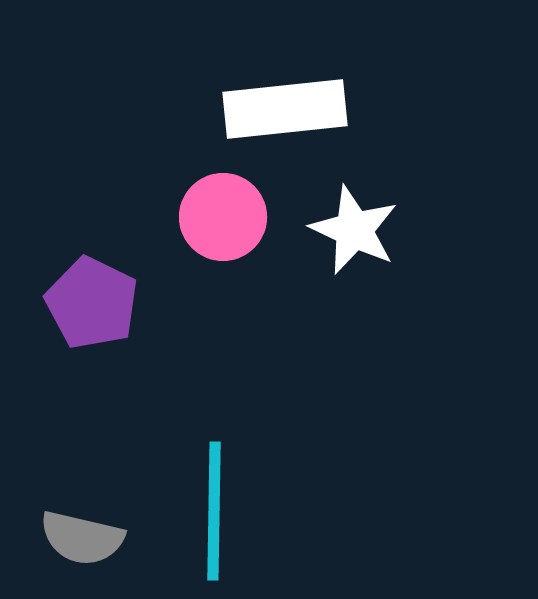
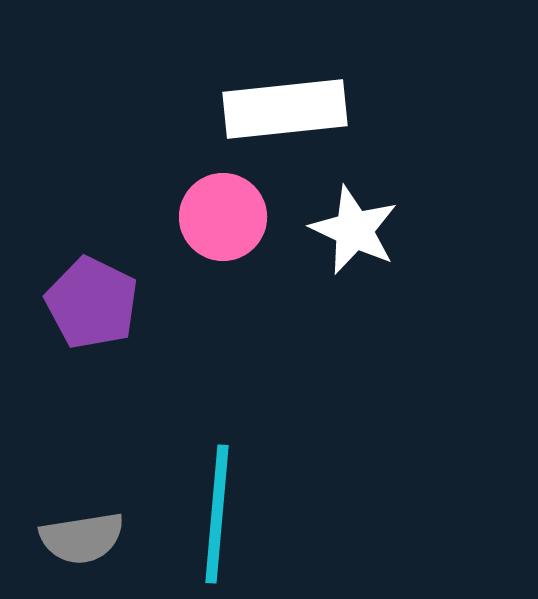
cyan line: moved 3 px right, 3 px down; rotated 4 degrees clockwise
gray semicircle: rotated 22 degrees counterclockwise
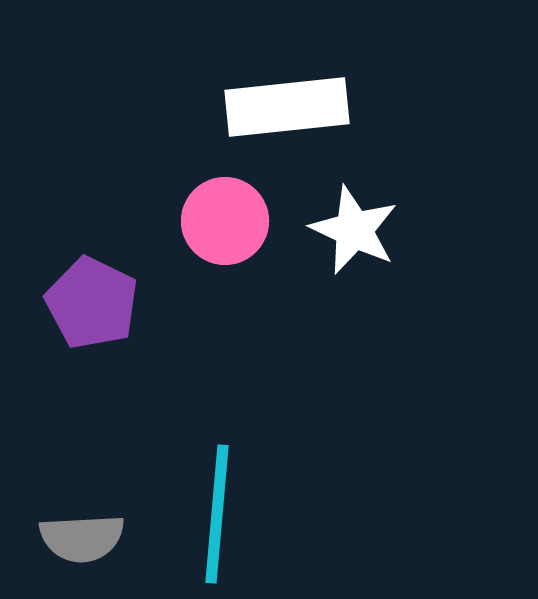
white rectangle: moved 2 px right, 2 px up
pink circle: moved 2 px right, 4 px down
gray semicircle: rotated 6 degrees clockwise
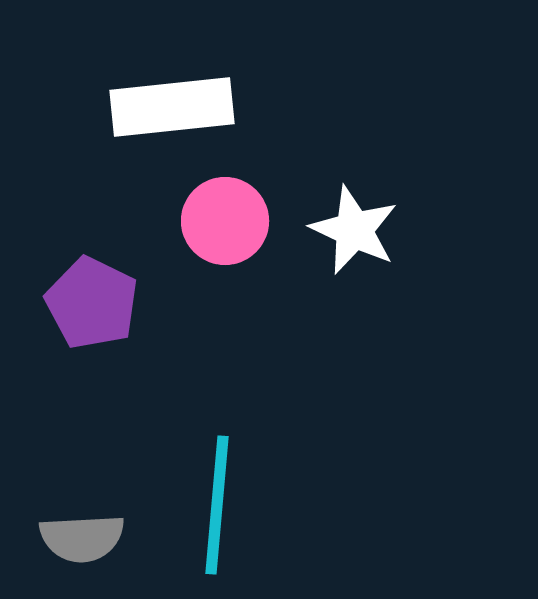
white rectangle: moved 115 px left
cyan line: moved 9 px up
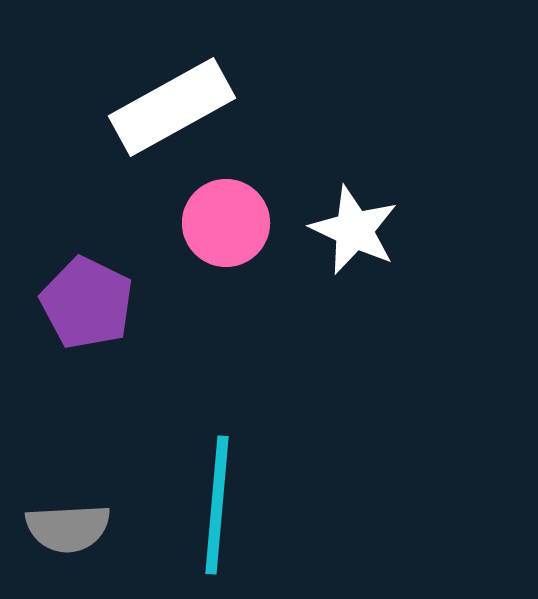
white rectangle: rotated 23 degrees counterclockwise
pink circle: moved 1 px right, 2 px down
purple pentagon: moved 5 px left
gray semicircle: moved 14 px left, 10 px up
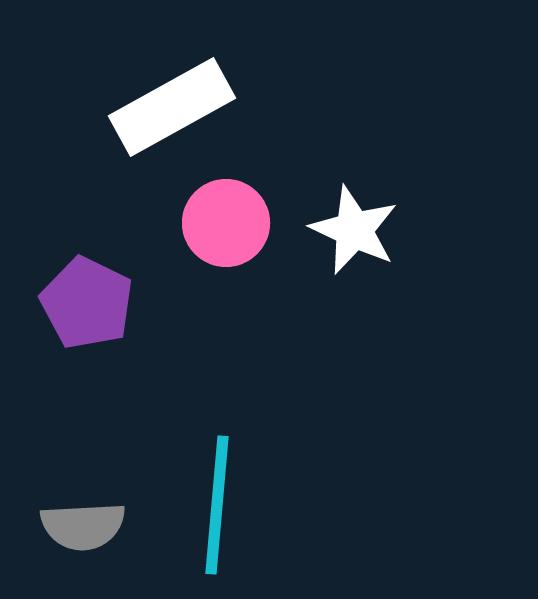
gray semicircle: moved 15 px right, 2 px up
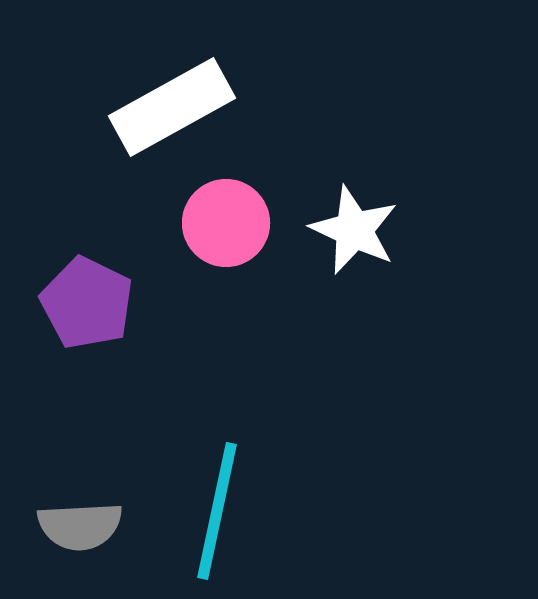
cyan line: moved 6 px down; rotated 7 degrees clockwise
gray semicircle: moved 3 px left
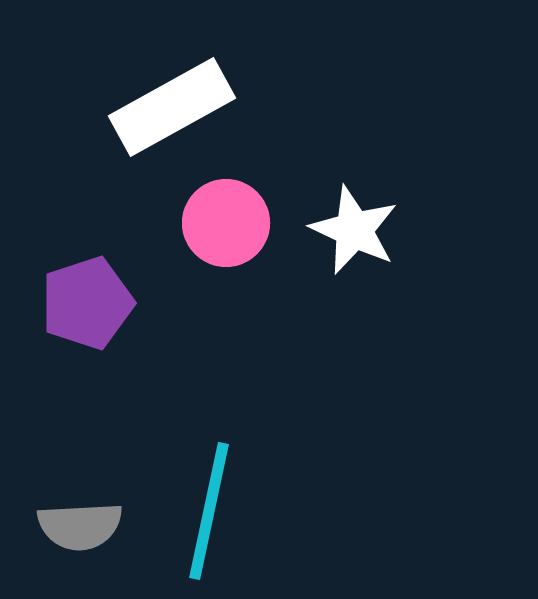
purple pentagon: rotated 28 degrees clockwise
cyan line: moved 8 px left
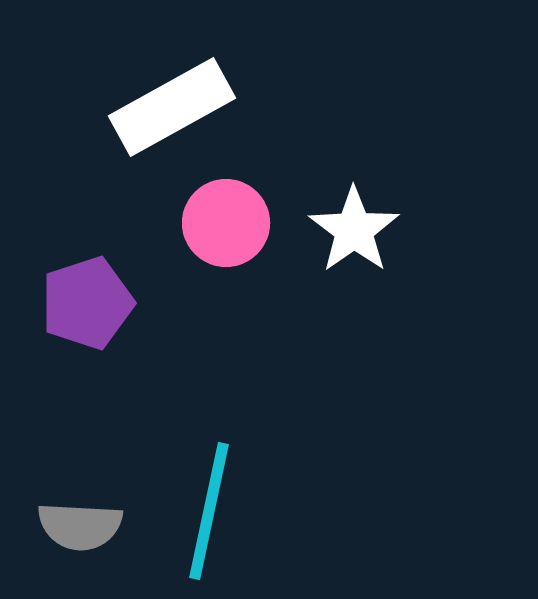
white star: rotated 12 degrees clockwise
gray semicircle: rotated 6 degrees clockwise
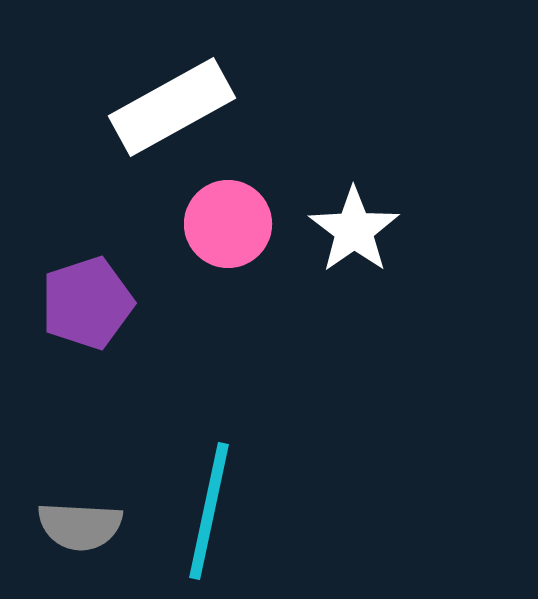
pink circle: moved 2 px right, 1 px down
